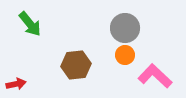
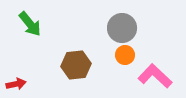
gray circle: moved 3 px left
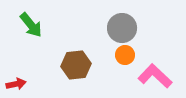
green arrow: moved 1 px right, 1 px down
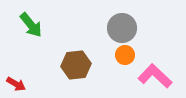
red arrow: rotated 42 degrees clockwise
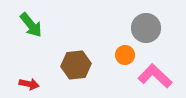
gray circle: moved 24 px right
red arrow: moved 13 px right; rotated 18 degrees counterclockwise
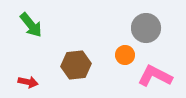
pink L-shape: rotated 16 degrees counterclockwise
red arrow: moved 1 px left, 2 px up
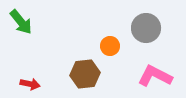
green arrow: moved 10 px left, 3 px up
orange circle: moved 15 px left, 9 px up
brown hexagon: moved 9 px right, 9 px down
red arrow: moved 2 px right, 2 px down
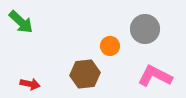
green arrow: rotated 8 degrees counterclockwise
gray circle: moved 1 px left, 1 px down
